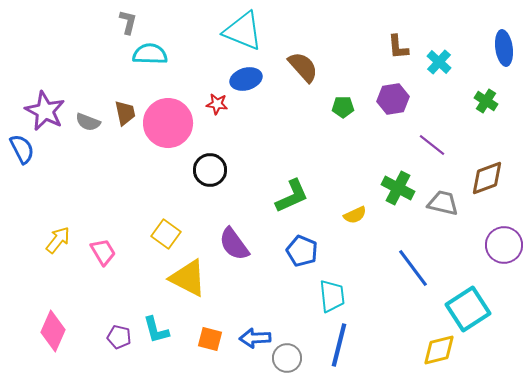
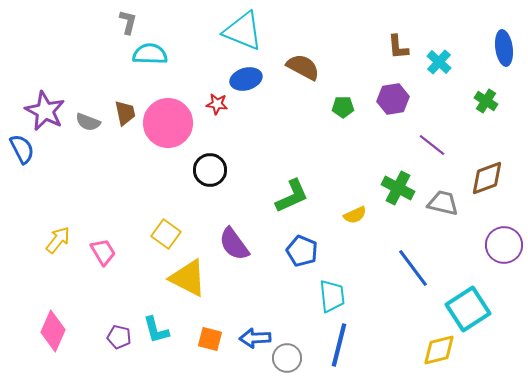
brown semicircle at (303, 67): rotated 20 degrees counterclockwise
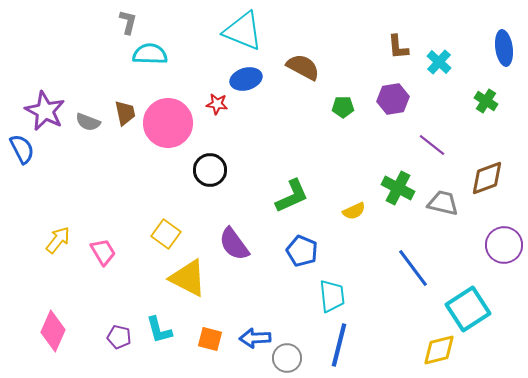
yellow semicircle at (355, 215): moved 1 px left, 4 px up
cyan L-shape at (156, 330): moved 3 px right
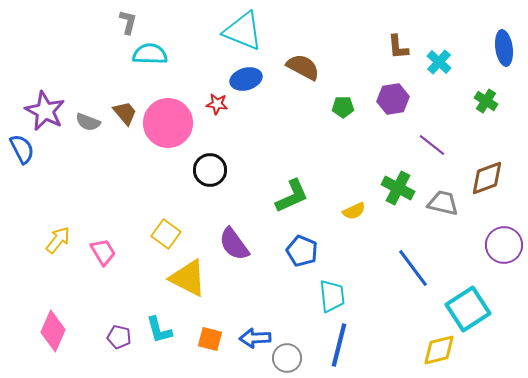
brown trapezoid at (125, 113): rotated 28 degrees counterclockwise
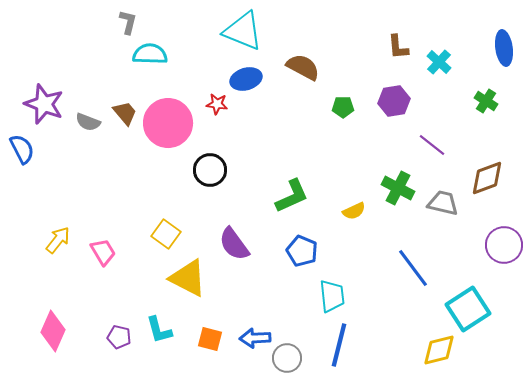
purple hexagon at (393, 99): moved 1 px right, 2 px down
purple star at (45, 111): moved 1 px left, 7 px up; rotated 6 degrees counterclockwise
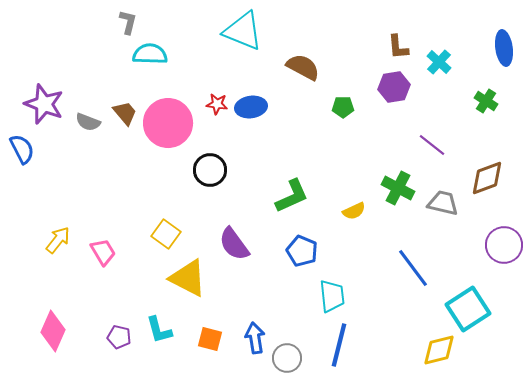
blue ellipse at (246, 79): moved 5 px right, 28 px down; rotated 8 degrees clockwise
purple hexagon at (394, 101): moved 14 px up
blue arrow at (255, 338): rotated 84 degrees clockwise
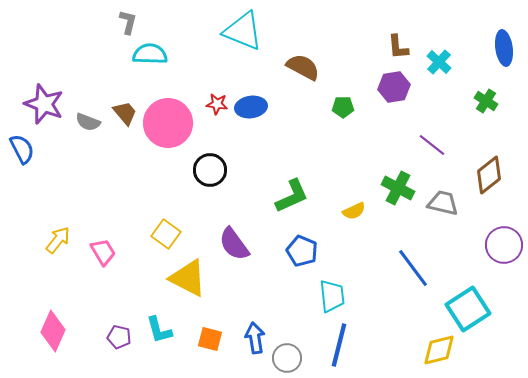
brown diamond at (487, 178): moved 2 px right, 3 px up; rotated 18 degrees counterclockwise
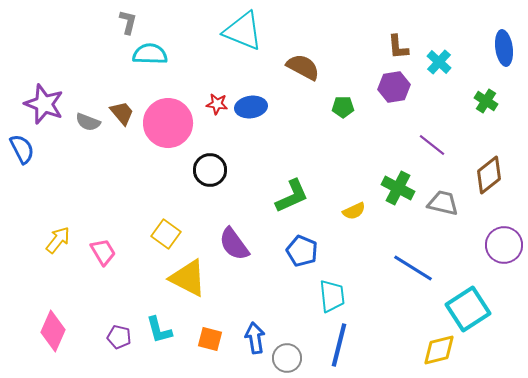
brown trapezoid at (125, 113): moved 3 px left
blue line at (413, 268): rotated 21 degrees counterclockwise
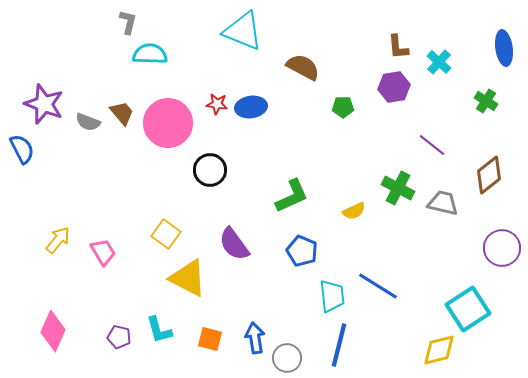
purple circle at (504, 245): moved 2 px left, 3 px down
blue line at (413, 268): moved 35 px left, 18 px down
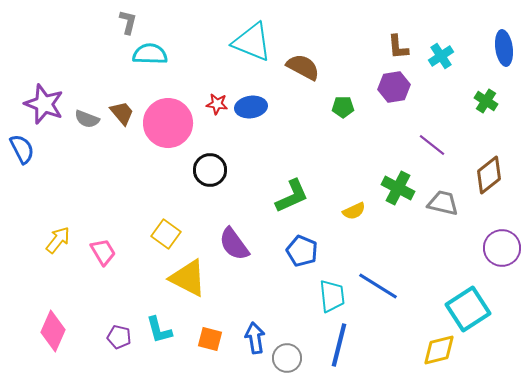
cyan triangle at (243, 31): moved 9 px right, 11 px down
cyan cross at (439, 62): moved 2 px right, 6 px up; rotated 15 degrees clockwise
gray semicircle at (88, 122): moved 1 px left, 3 px up
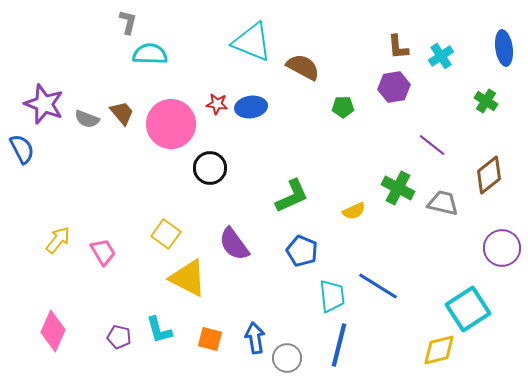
pink circle at (168, 123): moved 3 px right, 1 px down
black circle at (210, 170): moved 2 px up
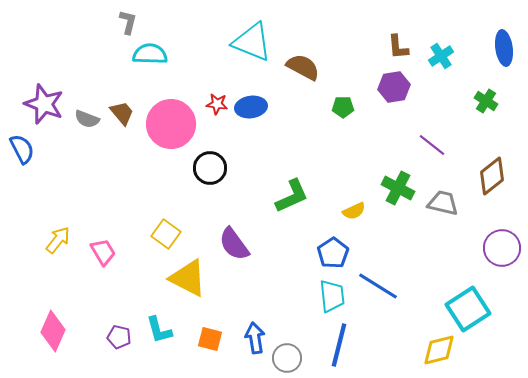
brown diamond at (489, 175): moved 3 px right, 1 px down
blue pentagon at (302, 251): moved 31 px right, 2 px down; rotated 16 degrees clockwise
